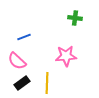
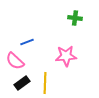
blue line: moved 3 px right, 5 px down
pink semicircle: moved 2 px left
yellow line: moved 2 px left
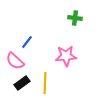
blue line: rotated 32 degrees counterclockwise
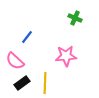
green cross: rotated 16 degrees clockwise
blue line: moved 5 px up
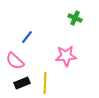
black rectangle: rotated 14 degrees clockwise
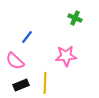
black rectangle: moved 1 px left, 2 px down
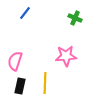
blue line: moved 2 px left, 24 px up
pink semicircle: rotated 66 degrees clockwise
black rectangle: moved 1 px left, 1 px down; rotated 56 degrees counterclockwise
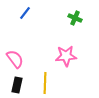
pink semicircle: moved 2 px up; rotated 126 degrees clockwise
black rectangle: moved 3 px left, 1 px up
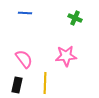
blue line: rotated 56 degrees clockwise
pink semicircle: moved 9 px right
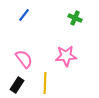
blue line: moved 1 px left, 2 px down; rotated 56 degrees counterclockwise
black rectangle: rotated 21 degrees clockwise
